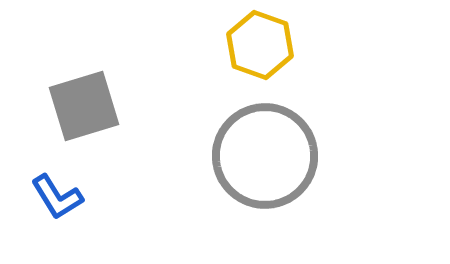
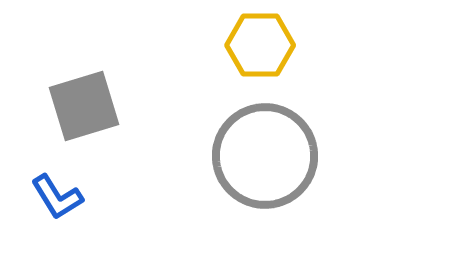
yellow hexagon: rotated 20 degrees counterclockwise
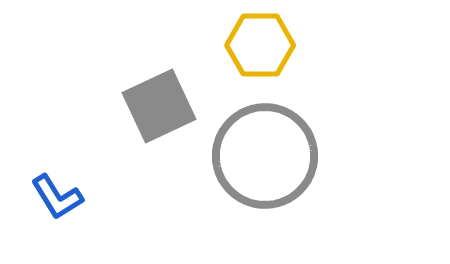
gray square: moved 75 px right; rotated 8 degrees counterclockwise
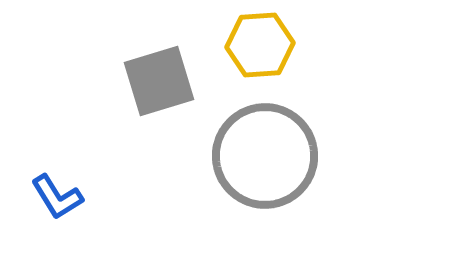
yellow hexagon: rotated 4 degrees counterclockwise
gray square: moved 25 px up; rotated 8 degrees clockwise
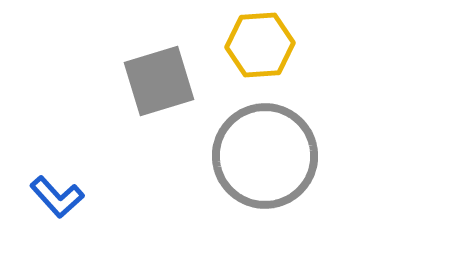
blue L-shape: rotated 10 degrees counterclockwise
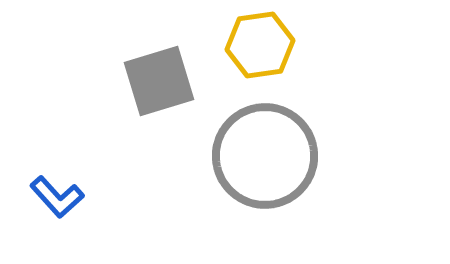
yellow hexagon: rotated 4 degrees counterclockwise
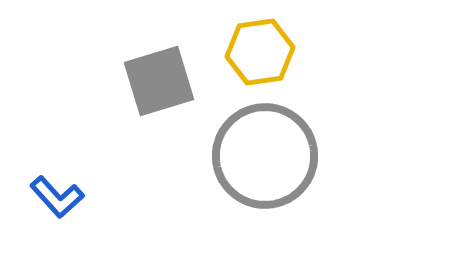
yellow hexagon: moved 7 px down
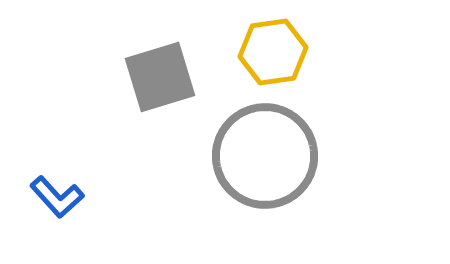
yellow hexagon: moved 13 px right
gray square: moved 1 px right, 4 px up
